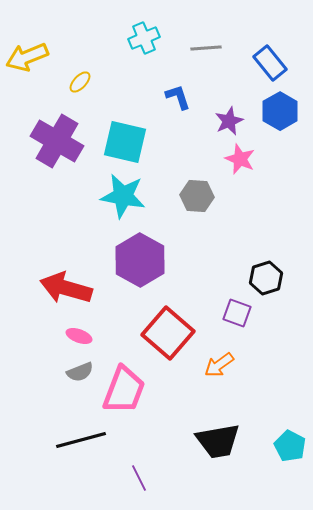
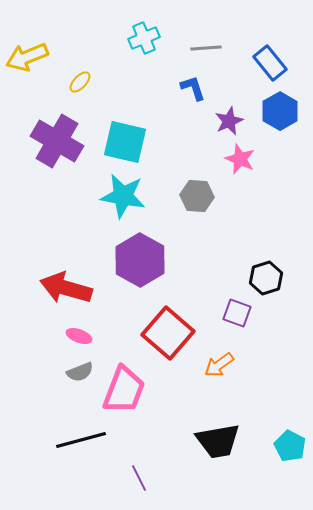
blue L-shape: moved 15 px right, 9 px up
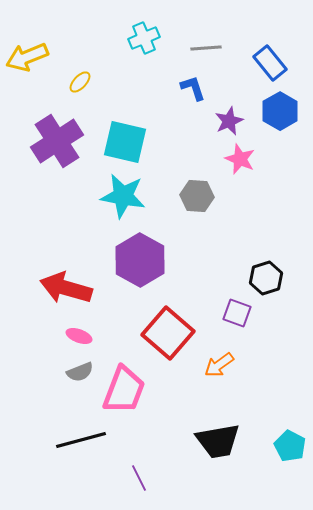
purple cross: rotated 27 degrees clockwise
